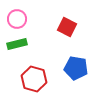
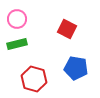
red square: moved 2 px down
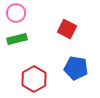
pink circle: moved 1 px left, 6 px up
green rectangle: moved 5 px up
red hexagon: rotated 15 degrees clockwise
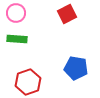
red square: moved 15 px up; rotated 36 degrees clockwise
green rectangle: rotated 18 degrees clockwise
red hexagon: moved 6 px left, 3 px down; rotated 10 degrees clockwise
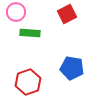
pink circle: moved 1 px up
green rectangle: moved 13 px right, 6 px up
blue pentagon: moved 4 px left
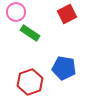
green rectangle: rotated 30 degrees clockwise
blue pentagon: moved 8 px left
red hexagon: moved 2 px right
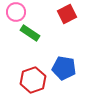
red hexagon: moved 3 px right, 2 px up
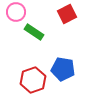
green rectangle: moved 4 px right, 1 px up
blue pentagon: moved 1 px left, 1 px down
